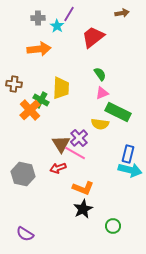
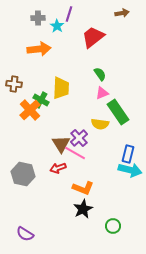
purple line: rotated 14 degrees counterclockwise
green rectangle: rotated 30 degrees clockwise
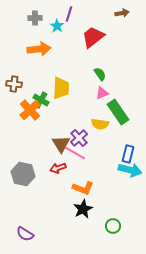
gray cross: moved 3 px left
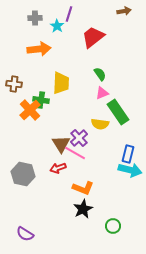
brown arrow: moved 2 px right, 2 px up
yellow trapezoid: moved 5 px up
green cross: rotated 21 degrees counterclockwise
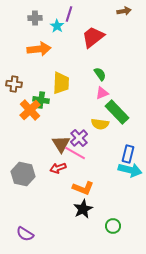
green rectangle: moved 1 px left; rotated 10 degrees counterclockwise
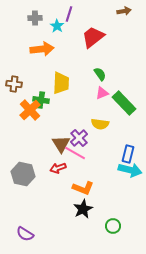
orange arrow: moved 3 px right
green rectangle: moved 7 px right, 9 px up
